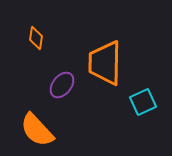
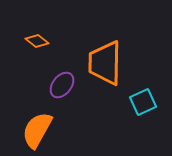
orange diamond: moved 1 px right, 3 px down; rotated 60 degrees counterclockwise
orange semicircle: rotated 72 degrees clockwise
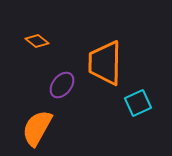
cyan square: moved 5 px left, 1 px down
orange semicircle: moved 2 px up
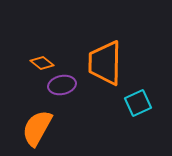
orange diamond: moved 5 px right, 22 px down
purple ellipse: rotated 40 degrees clockwise
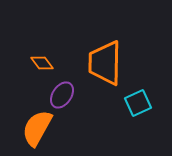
orange diamond: rotated 15 degrees clockwise
purple ellipse: moved 10 px down; rotated 44 degrees counterclockwise
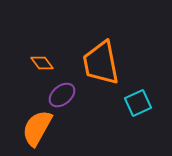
orange trapezoid: moved 4 px left; rotated 12 degrees counterclockwise
purple ellipse: rotated 16 degrees clockwise
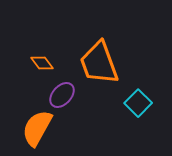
orange trapezoid: moved 2 px left; rotated 9 degrees counterclockwise
purple ellipse: rotated 8 degrees counterclockwise
cyan square: rotated 20 degrees counterclockwise
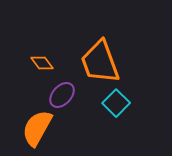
orange trapezoid: moved 1 px right, 1 px up
cyan square: moved 22 px left
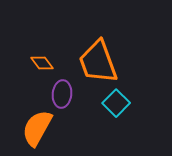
orange trapezoid: moved 2 px left
purple ellipse: moved 1 px up; rotated 36 degrees counterclockwise
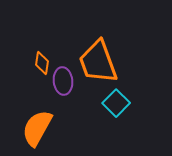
orange diamond: rotated 45 degrees clockwise
purple ellipse: moved 1 px right, 13 px up; rotated 12 degrees counterclockwise
